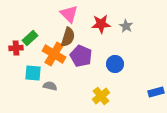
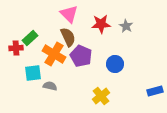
brown semicircle: rotated 42 degrees counterclockwise
cyan square: rotated 12 degrees counterclockwise
blue rectangle: moved 1 px left, 1 px up
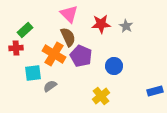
green rectangle: moved 5 px left, 8 px up
blue circle: moved 1 px left, 2 px down
gray semicircle: rotated 48 degrees counterclockwise
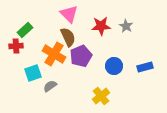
red star: moved 2 px down
red cross: moved 2 px up
purple pentagon: rotated 25 degrees clockwise
cyan square: rotated 12 degrees counterclockwise
blue rectangle: moved 10 px left, 24 px up
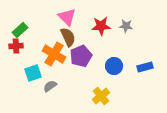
pink triangle: moved 2 px left, 3 px down
gray star: rotated 24 degrees counterclockwise
green rectangle: moved 5 px left
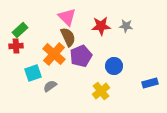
orange cross: rotated 10 degrees clockwise
blue rectangle: moved 5 px right, 16 px down
yellow cross: moved 5 px up
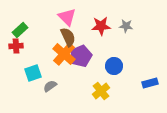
orange cross: moved 10 px right
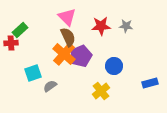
red cross: moved 5 px left, 3 px up
